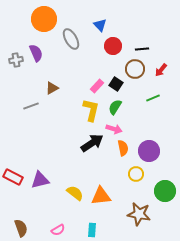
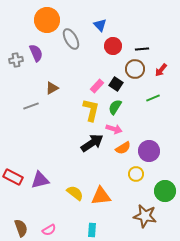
orange circle: moved 3 px right, 1 px down
orange semicircle: rotated 70 degrees clockwise
brown star: moved 6 px right, 2 px down
pink semicircle: moved 9 px left
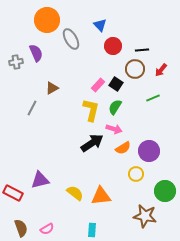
black line: moved 1 px down
gray cross: moved 2 px down
pink rectangle: moved 1 px right, 1 px up
gray line: moved 1 px right, 2 px down; rotated 42 degrees counterclockwise
red rectangle: moved 16 px down
pink semicircle: moved 2 px left, 1 px up
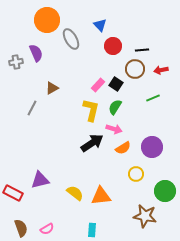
red arrow: rotated 40 degrees clockwise
purple circle: moved 3 px right, 4 px up
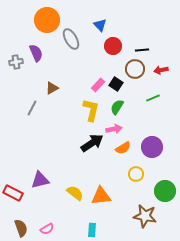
green semicircle: moved 2 px right
pink arrow: rotated 28 degrees counterclockwise
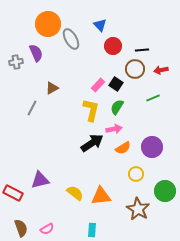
orange circle: moved 1 px right, 4 px down
brown star: moved 7 px left, 7 px up; rotated 20 degrees clockwise
